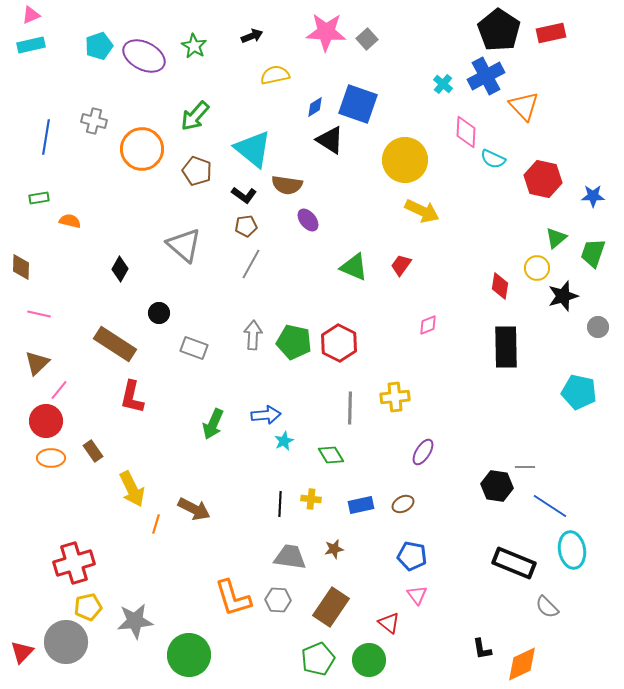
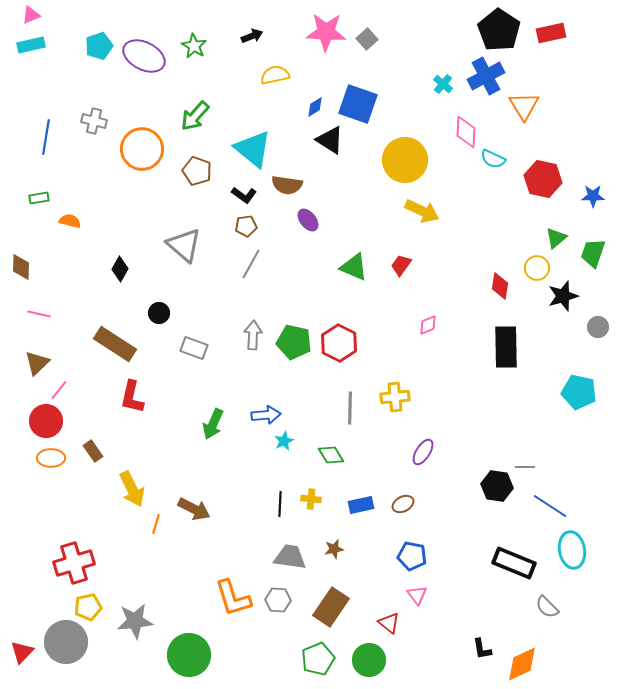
orange triangle at (524, 106): rotated 12 degrees clockwise
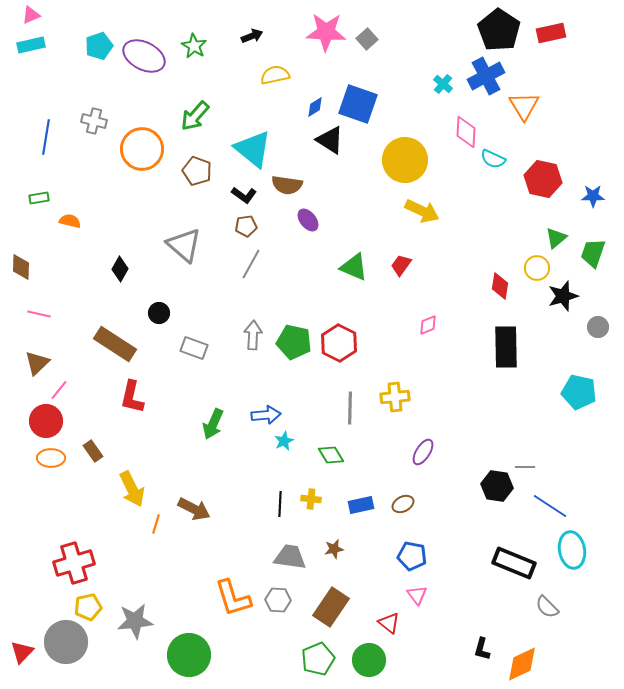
black L-shape at (482, 649): rotated 25 degrees clockwise
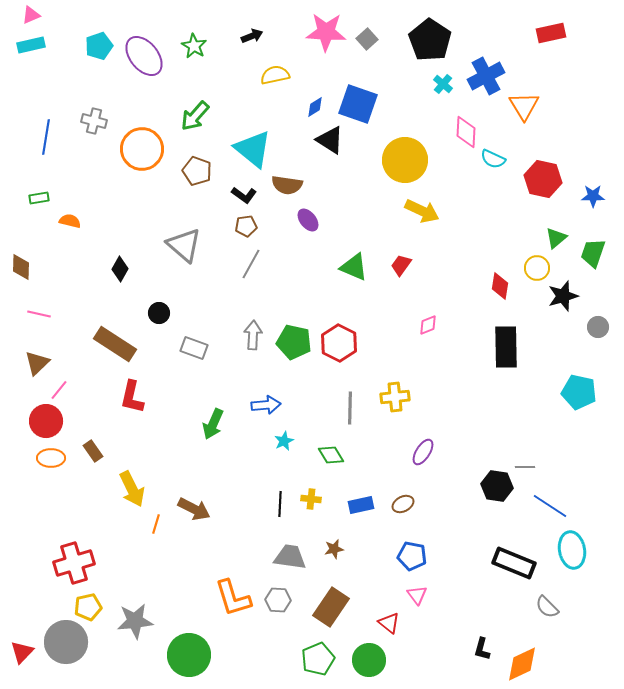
black pentagon at (499, 30): moved 69 px left, 10 px down
purple ellipse at (144, 56): rotated 24 degrees clockwise
blue arrow at (266, 415): moved 10 px up
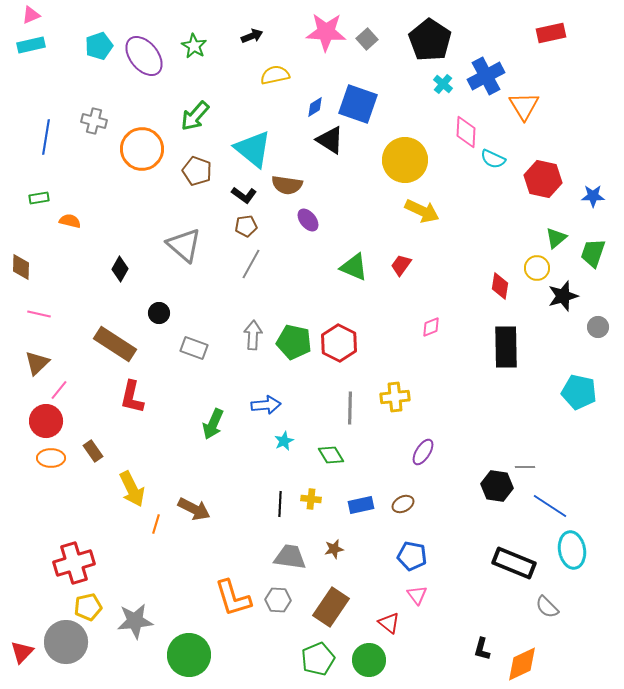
pink diamond at (428, 325): moved 3 px right, 2 px down
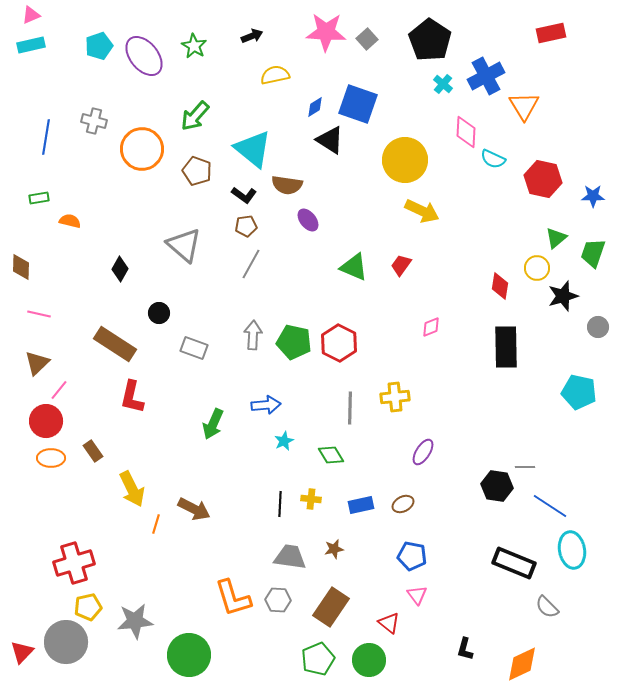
black L-shape at (482, 649): moved 17 px left
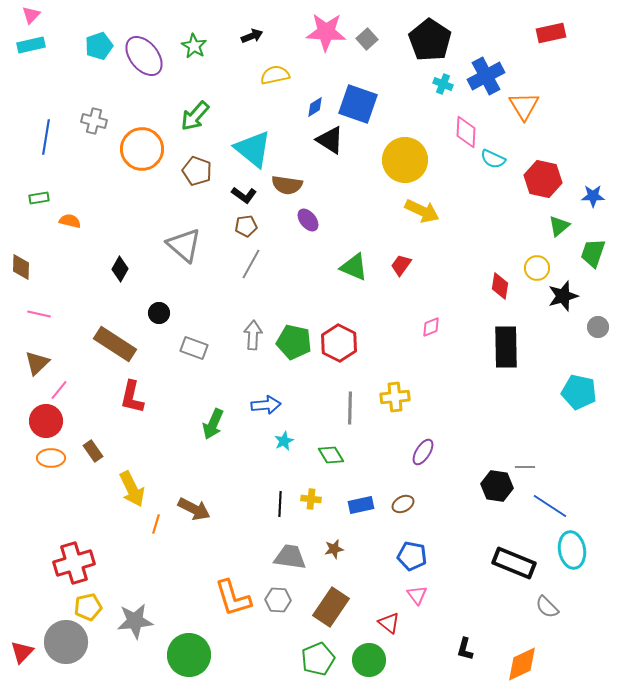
pink triangle at (31, 15): rotated 24 degrees counterclockwise
cyan cross at (443, 84): rotated 18 degrees counterclockwise
green triangle at (556, 238): moved 3 px right, 12 px up
